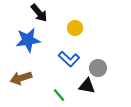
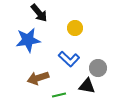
brown arrow: moved 17 px right
green line: rotated 64 degrees counterclockwise
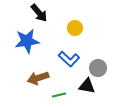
blue star: moved 1 px left, 1 px down
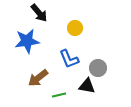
blue L-shape: rotated 25 degrees clockwise
brown arrow: rotated 20 degrees counterclockwise
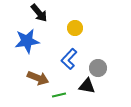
blue L-shape: rotated 65 degrees clockwise
brown arrow: rotated 120 degrees counterclockwise
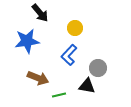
black arrow: moved 1 px right
blue L-shape: moved 4 px up
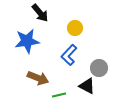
gray circle: moved 1 px right
black triangle: rotated 18 degrees clockwise
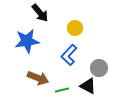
black triangle: moved 1 px right
green line: moved 3 px right, 5 px up
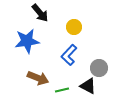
yellow circle: moved 1 px left, 1 px up
